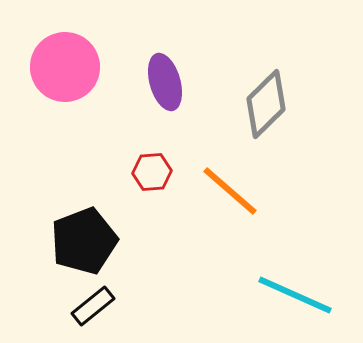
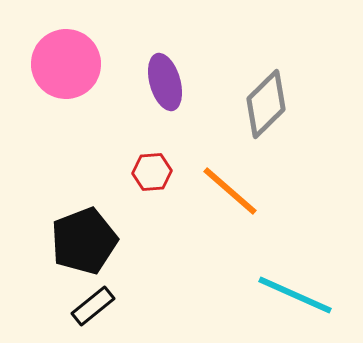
pink circle: moved 1 px right, 3 px up
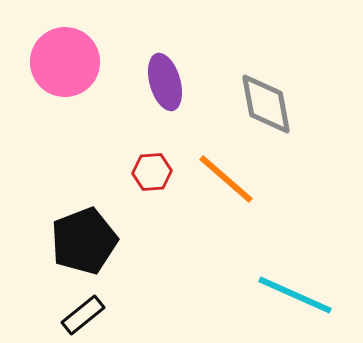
pink circle: moved 1 px left, 2 px up
gray diamond: rotated 56 degrees counterclockwise
orange line: moved 4 px left, 12 px up
black rectangle: moved 10 px left, 9 px down
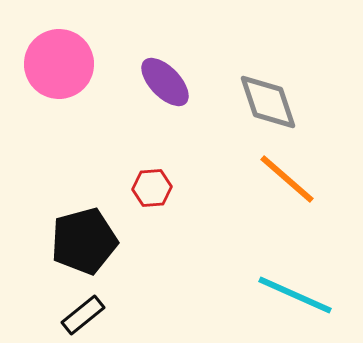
pink circle: moved 6 px left, 2 px down
purple ellipse: rotated 28 degrees counterclockwise
gray diamond: moved 2 px right, 2 px up; rotated 8 degrees counterclockwise
red hexagon: moved 16 px down
orange line: moved 61 px right
black pentagon: rotated 6 degrees clockwise
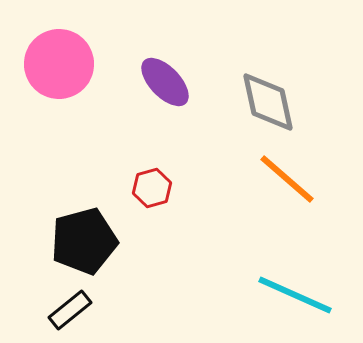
gray diamond: rotated 6 degrees clockwise
red hexagon: rotated 12 degrees counterclockwise
black rectangle: moved 13 px left, 5 px up
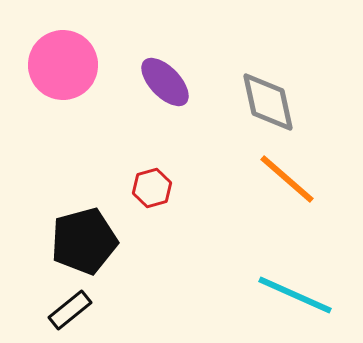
pink circle: moved 4 px right, 1 px down
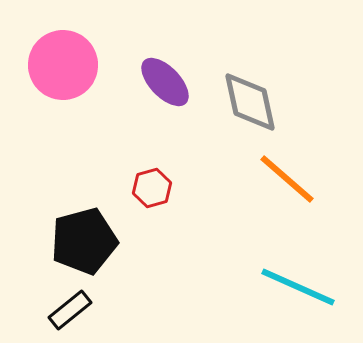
gray diamond: moved 18 px left
cyan line: moved 3 px right, 8 px up
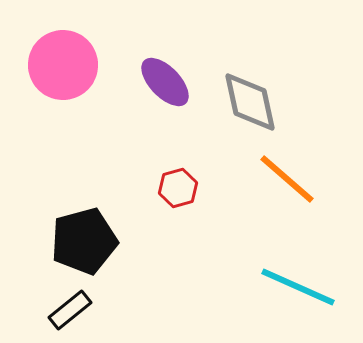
red hexagon: moved 26 px right
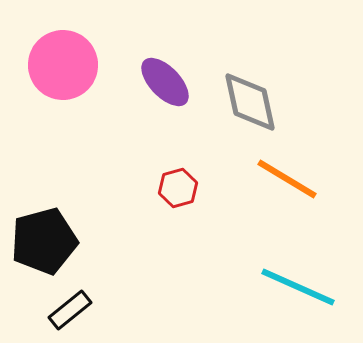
orange line: rotated 10 degrees counterclockwise
black pentagon: moved 40 px left
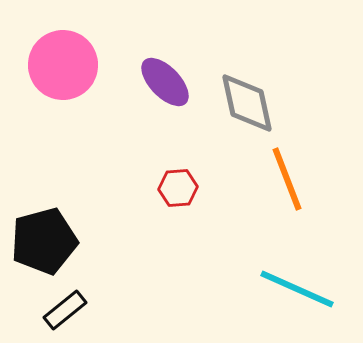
gray diamond: moved 3 px left, 1 px down
orange line: rotated 38 degrees clockwise
red hexagon: rotated 12 degrees clockwise
cyan line: moved 1 px left, 2 px down
black rectangle: moved 5 px left
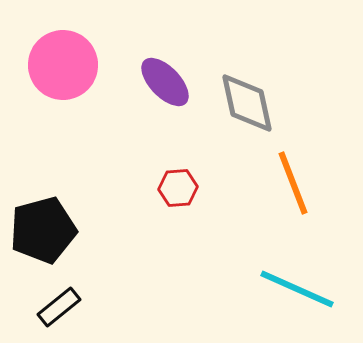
orange line: moved 6 px right, 4 px down
black pentagon: moved 1 px left, 11 px up
black rectangle: moved 6 px left, 3 px up
